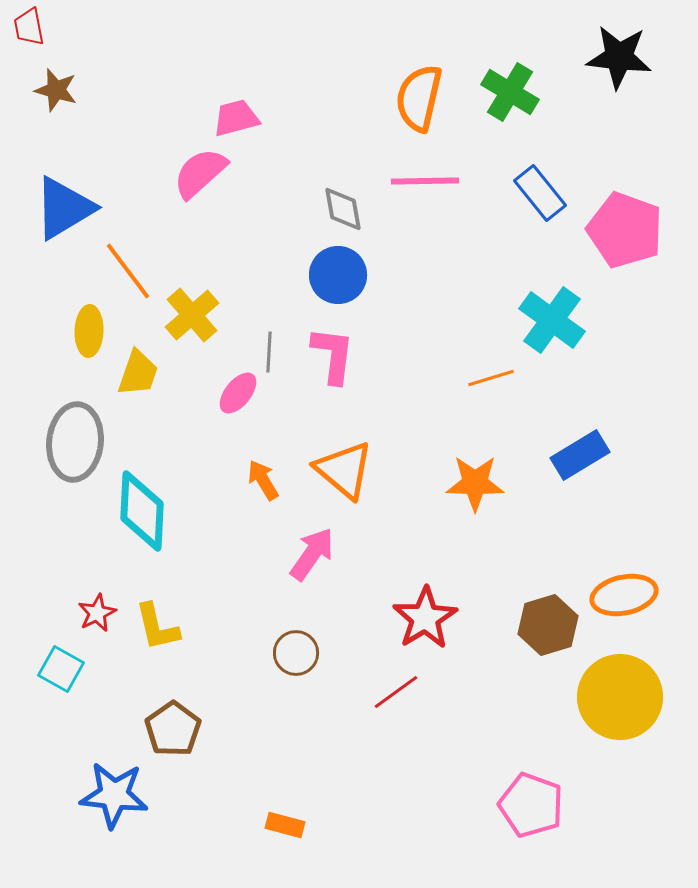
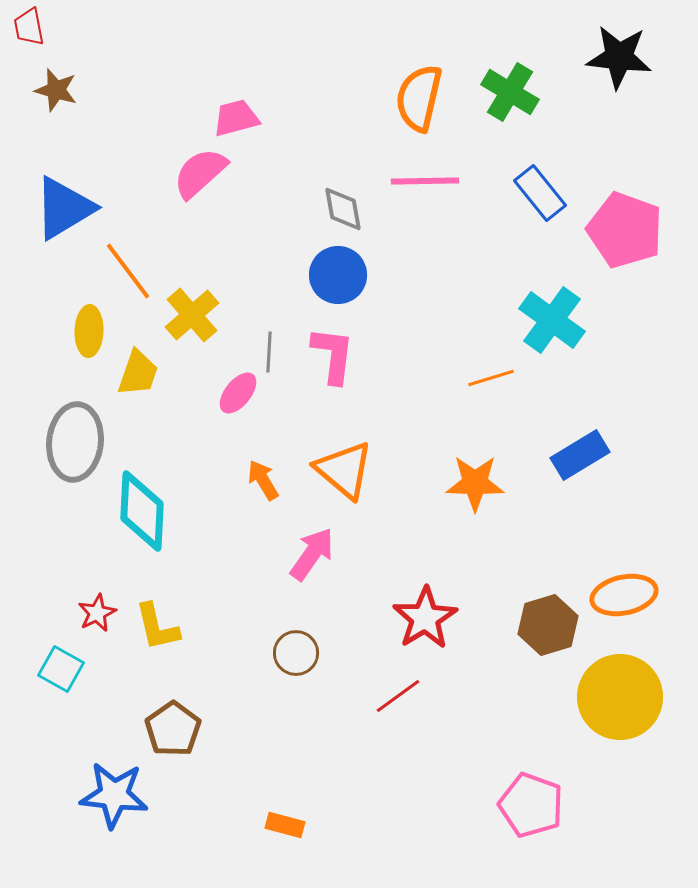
red line at (396, 692): moved 2 px right, 4 px down
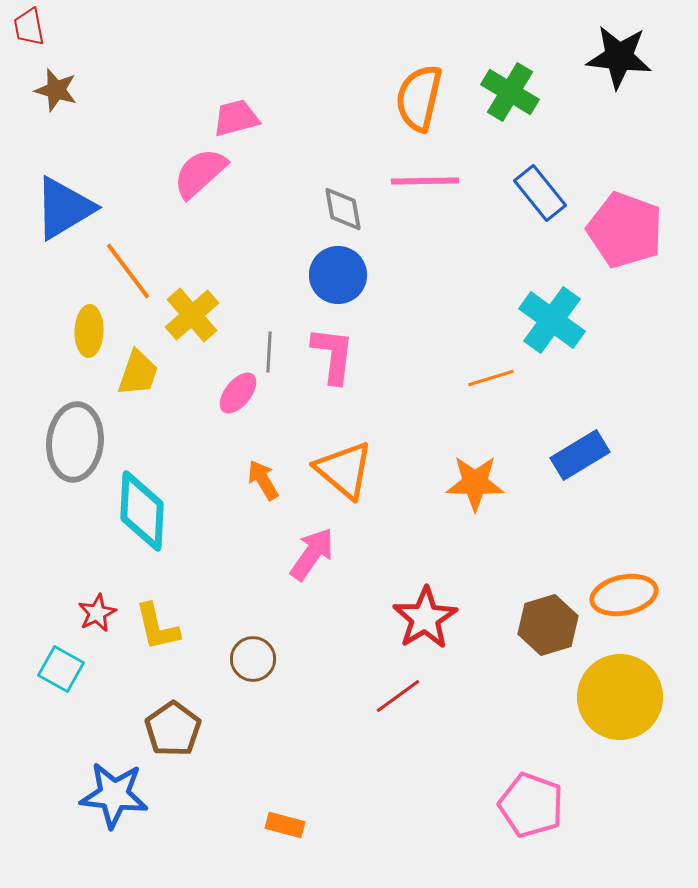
brown circle at (296, 653): moved 43 px left, 6 px down
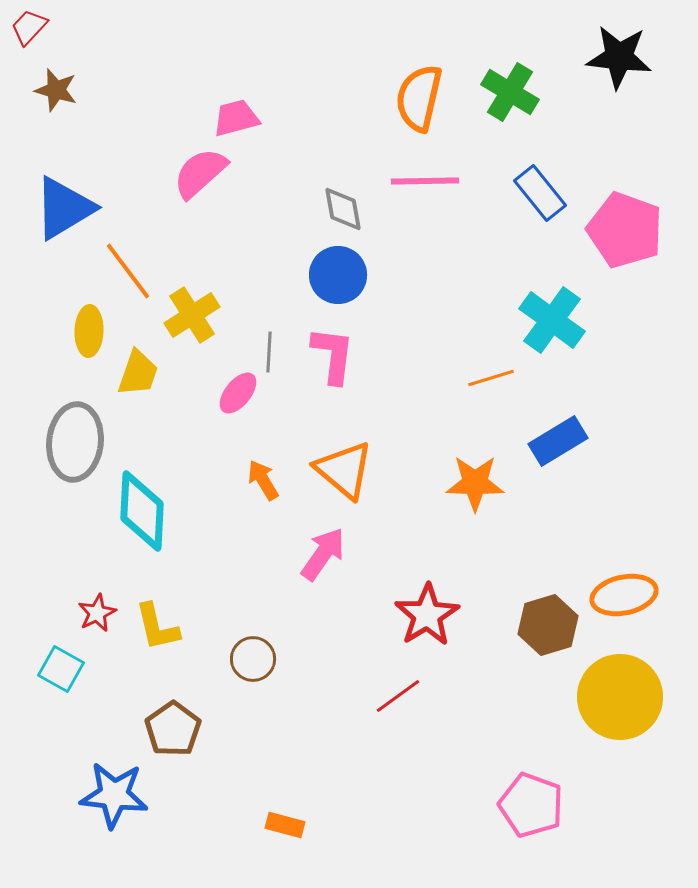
red trapezoid at (29, 27): rotated 54 degrees clockwise
yellow cross at (192, 315): rotated 8 degrees clockwise
blue rectangle at (580, 455): moved 22 px left, 14 px up
pink arrow at (312, 554): moved 11 px right
red star at (425, 618): moved 2 px right, 3 px up
